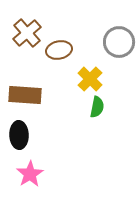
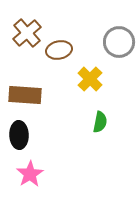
green semicircle: moved 3 px right, 15 px down
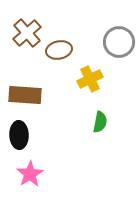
yellow cross: rotated 20 degrees clockwise
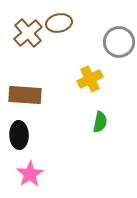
brown cross: moved 1 px right
brown ellipse: moved 27 px up
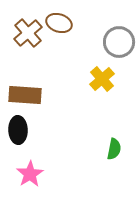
brown ellipse: rotated 30 degrees clockwise
yellow cross: moved 12 px right; rotated 15 degrees counterclockwise
green semicircle: moved 14 px right, 27 px down
black ellipse: moved 1 px left, 5 px up
